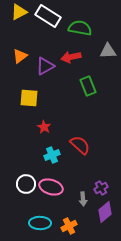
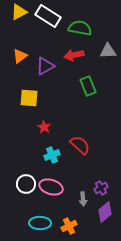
red arrow: moved 3 px right, 2 px up
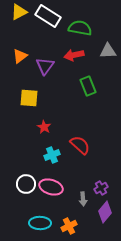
purple triangle: rotated 24 degrees counterclockwise
purple diamond: rotated 10 degrees counterclockwise
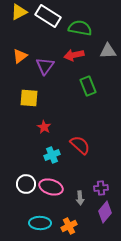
purple cross: rotated 24 degrees clockwise
gray arrow: moved 3 px left, 1 px up
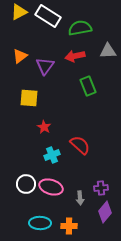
green semicircle: rotated 20 degrees counterclockwise
red arrow: moved 1 px right, 1 px down
orange cross: rotated 28 degrees clockwise
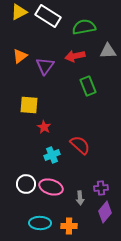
green semicircle: moved 4 px right, 1 px up
yellow square: moved 7 px down
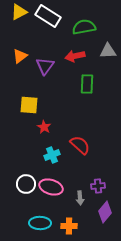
green rectangle: moved 1 px left, 2 px up; rotated 24 degrees clockwise
purple cross: moved 3 px left, 2 px up
